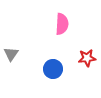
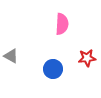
gray triangle: moved 2 px down; rotated 35 degrees counterclockwise
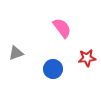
pink semicircle: moved 4 px down; rotated 40 degrees counterclockwise
gray triangle: moved 5 px right, 3 px up; rotated 49 degrees counterclockwise
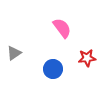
gray triangle: moved 2 px left; rotated 14 degrees counterclockwise
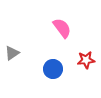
gray triangle: moved 2 px left
red star: moved 1 px left, 2 px down
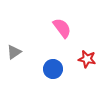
gray triangle: moved 2 px right, 1 px up
red star: moved 1 px right, 1 px up; rotated 18 degrees clockwise
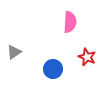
pink semicircle: moved 8 px right, 6 px up; rotated 40 degrees clockwise
red star: moved 2 px up; rotated 12 degrees clockwise
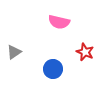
pink semicircle: moved 11 px left; rotated 100 degrees clockwise
red star: moved 2 px left, 5 px up
